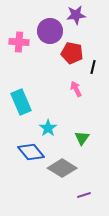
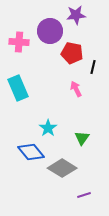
cyan rectangle: moved 3 px left, 14 px up
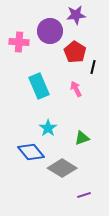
red pentagon: moved 3 px right, 1 px up; rotated 20 degrees clockwise
cyan rectangle: moved 21 px right, 2 px up
green triangle: rotated 35 degrees clockwise
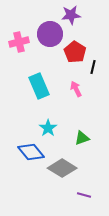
purple star: moved 5 px left
purple circle: moved 3 px down
pink cross: rotated 18 degrees counterclockwise
purple line: rotated 32 degrees clockwise
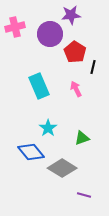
pink cross: moved 4 px left, 15 px up
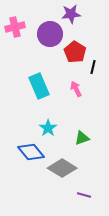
purple star: moved 1 px up
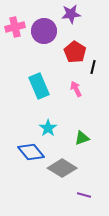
purple circle: moved 6 px left, 3 px up
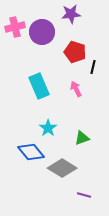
purple circle: moved 2 px left, 1 px down
red pentagon: rotated 15 degrees counterclockwise
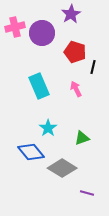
purple star: rotated 24 degrees counterclockwise
purple circle: moved 1 px down
purple line: moved 3 px right, 2 px up
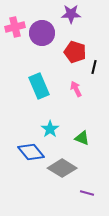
purple star: rotated 30 degrees clockwise
black line: moved 1 px right
cyan star: moved 2 px right, 1 px down
green triangle: rotated 42 degrees clockwise
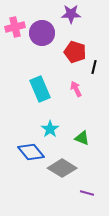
cyan rectangle: moved 1 px right, 3 px down
